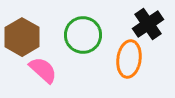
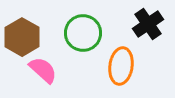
green circle: moved 2 px up
orange ellipse: moved 8 px left, 7 px down
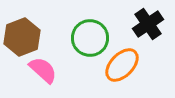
green circle: moved 7 px right, 5 px down
brown hexagon: rotated 9 degrees clockwise
orange ellipse: moved 1 px right, 1 px up; rotated 36 degrees clockwise
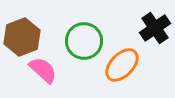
black cross: moved 7 px right, 4 px down
green circle: moved 6 px left, 3 px down
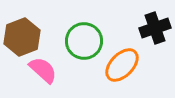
black cross: rotated 16 degrees clockwise
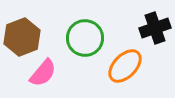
green circle: moved 1 px right, 3 px up
orange ellipse: moved 3 px right, 1 px down
pink semicircle: moved 3 px down; rotated 88 degrees clockwise
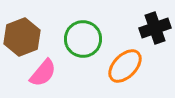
green circle: moved 2 px left, 1 px down
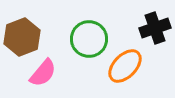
green circle: moved 6 px right
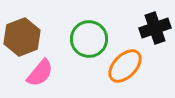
pink semicircle: moved 3 px left
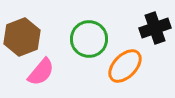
pink semicircle: moved 1 px right, 1 px up
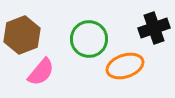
black cross: moved 1 px left
brown hexagon: moved 2 px up
orange ellipse: rotated 27 degrees clockwise
